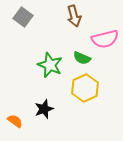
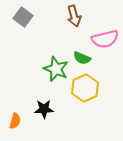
green star: moved 6 px right, 4 px down
black star: rotated 18 degrees clockwise
orange semicircle: rotated 70 degrees clockwise
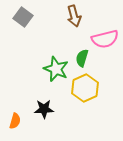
green semicircle: rotated 84 degrees clockwise
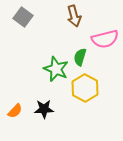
green semicircle: moved 2 px left, 1 px up
yellow hexagon: rotated 8 degrees counterclockwise
orange semicircle: moved 10 px up; rotated 28 degrees clockwise
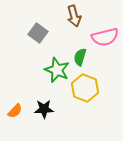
gray square: moved 15 px right, 16 px down
pink semicircle: moved 2 px up
green star: moved 1 px right, 1 px down
yellow hexagon: rotated 8 degrees counterclockwise
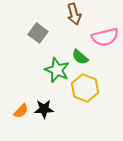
brown arrow: moved 2 px up
green semicircle: rotated 66 degrees counterclockwise
orange semicircle: moved 6 px right
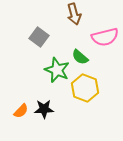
gray square: moved 1 px right, 4 px down
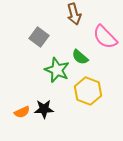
pink semicircle: rotated 60 degrees clockwise
yellow hexagon: moved 3 px right, 3 px down
orange semicircle: moved 1 px right, 1 px down; rotated 21 degrees clockwise
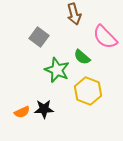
green semicircle: moved 2 px right
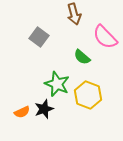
green star: moved 14 px down
yellow hexagon: moved 4 px down
black star: rotated 18 degrees counterclockwise
